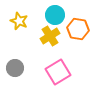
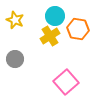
cyan circle: moved 1 px down
yellow star: moved 4 px left, 1 px up
gray circle: moved 9 px up
pink square: moved 8 px right, 10 px down; rotated 10 degrees counterclockwise
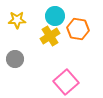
yellow star: moved 2 px right; rotated 24 degrees counterclockwise
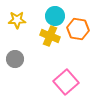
yellow cross: rotated 36 degrees counterclockwise
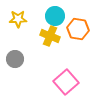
yellow star: moved 1 px right, 1 px up
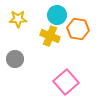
cyan circle: moved 2 px right, 1 px up
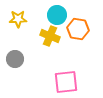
pink square: rotated 35 degrees clockwise
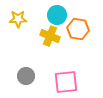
gray circle: moved 11 px right, 17 px down
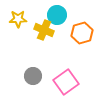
orange hexagon: moved 4 px right, 4 px down; rotated 25 degrees counterclockwise
yellow cross: moved 6 px left, 6 px up
gray circle: moved 7 px right
pink square: rotated 30 degrees counterclockwise
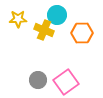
orange hexagon: rotated 15 degrees clockwise
gray circle: moved 5 px right, 4 px down
